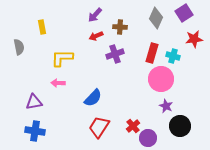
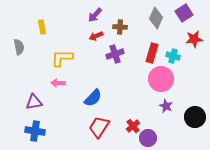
black circle: moved 15 px right, 9 px up
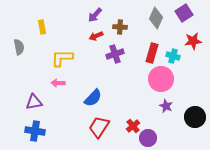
red star: moved 1 px left, 2 px down
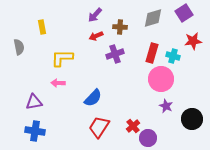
gray diamond: moved 3 px left; rotated 50 degrees clockwise
black circle: moved 3 px left, 2 px down
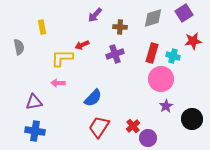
red arrow: moved 14 px left, 9 px down
purple star: rotated 16 degrees clockwise
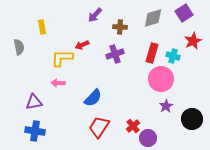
red star: rotated 18 degrees counterclockwise
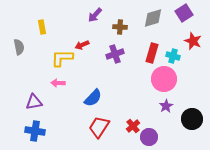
red star: rotated 24 degrees counterclockwise
pink circle: moved 3 px right
purple circle: moved 1 px right, 1 px up
